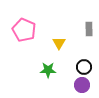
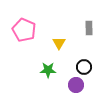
gray rectangle: moved 1 px up
purple circle: moved 6 px left
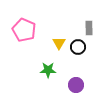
black circle: moved 6 px left, 20 px up
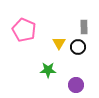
gray rectangle: moved 5 px left, 1 px up
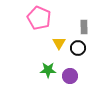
pink pentagon: moved 15 px right, 12 px up
black circle: moved 1 px down
purple circle: moved 6 px left, 9 px up
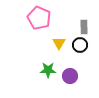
black circle: moved 2 px right, 3 px up
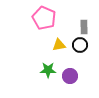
pink pentagon: moved 5 px right
yellow triangle: moved 2 px down; rotated 48 degrees clockwise
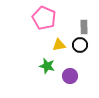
green star: moved 1 px left, 4 px up; rotated 14 degrees clockwise
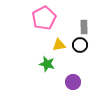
pink pentagon: rotated 20 degrees clockwise
green star: moved 2 px up
purple circle: moved 3 px right, 6 px down
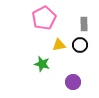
gray rectangle: moved 3 px up
green star: moved 5 px left
